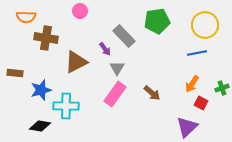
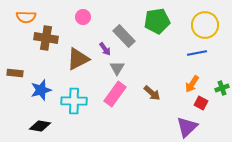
pink circle: moved 3 px right, 6 px down
brown triangle: moved 2 px right, 3 px up
cyan cross: moved 8 px right, 5 px up
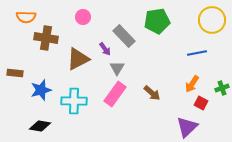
yellow circle: moved 7 px right, 5 px up
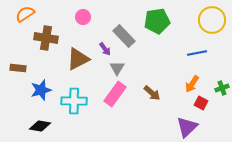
orange semicircle: moved 1 px left, 3 px up; rotated 144 degrees clockwise
brown rectangle: moved 3 px right, 5 px up
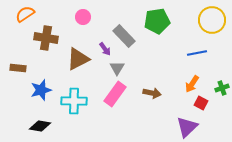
brown arrow: rotated 30 degrees counterclockwise
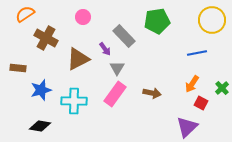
brown cross: rotated 20 degrees clockwise
green cross: rotated 24 degrees counterclockwise
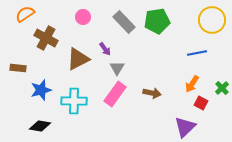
gray rectangle: moved 14 px up
purple triangle: moved 2 px left
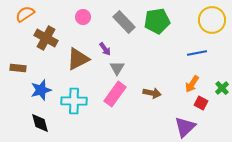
black diamond: moved 3 px up; rotated 65 degrees clockwise
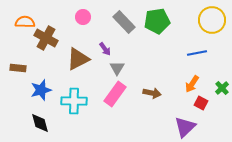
orange semicircle: moved 8 px down; rotated 36 degrees clockwise
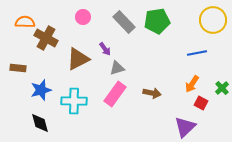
yellow circle: moved 1 px right
gray triangle: rotated 42 degrees clockwise
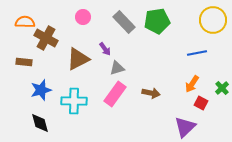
brown rectangle: moved 6 px right, 6 px up
brown arrow: moved 1 px left
